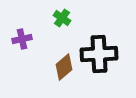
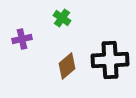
black cross: moved 11 px right, 6 px down
brown diamond: moved 3 px right, 1 px up
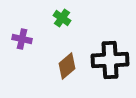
purple cross: rotated 24 degrees clockwise
